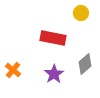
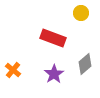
red rectangle: rotated 10 degrees clockwise
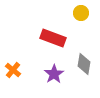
gray diamond: moved 1 px left; rotated 40 degrees counterclockwise
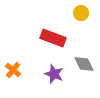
gray diamond: rotated 35 degrees counterclockwise
purple star: rotated 18 degrees counterclockwise
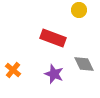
yellow circle: moved 2 px left, 3 px up
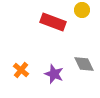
yellow circle: moved 3 px right
red rectangle: moved 16 px up
orange cross: moved 8 px right
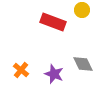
gray diamond: moved 1 px left
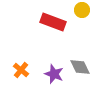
gray diamond: moved 3 px left, 3 px down
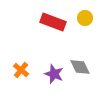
yellow circle: moved 3 px right, 8 px down
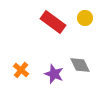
red rectangle: rotated 15 degrees clockwise
gray diamond: moved 2 px up
